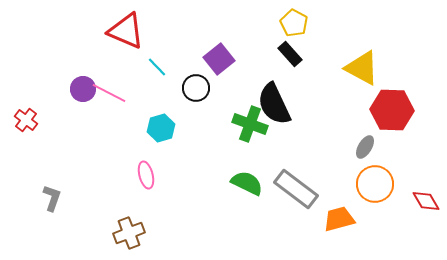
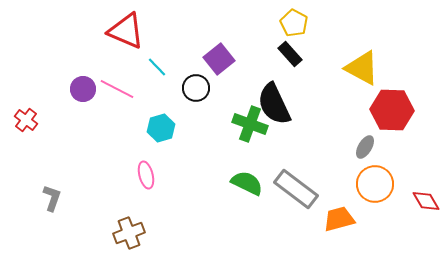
pink line: moved 8 px right, 4 px up
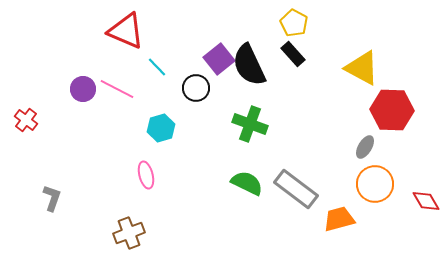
black rectangle: moved 3 px right
black semicircle: moved 25 px left, 39 px up
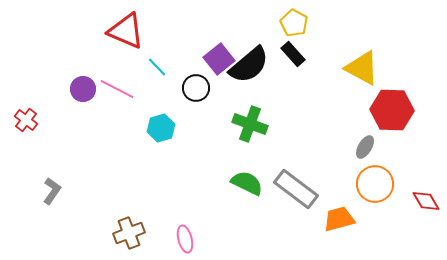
black semicircle: rotated 105 degrees counterclockwise
pink ellipse: moved 39 px right, 64 px down
gray L-shape: moved 7 px up; rotated 16 degrees clockwise
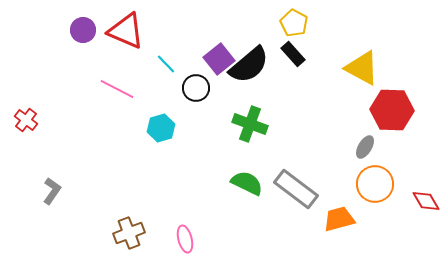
cyan line: moved 9 px right, 3 px up
purple circle: moved 59 px up
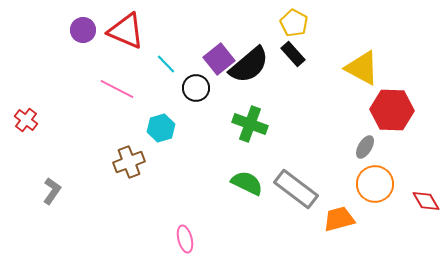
brown cross: moved 71 px up
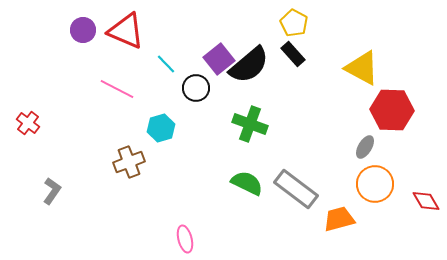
red cross: moved 2 px right, 3 px down
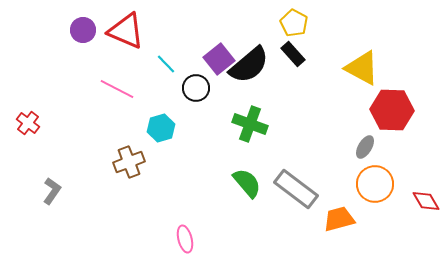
green semicircle: rotated 24 degrees clockwise
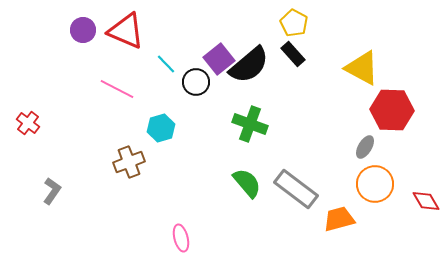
black circle: moved 6 px up
pink ellipse: moved 4 px left, 1 px up
